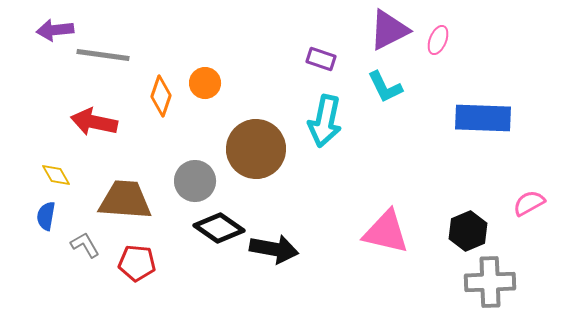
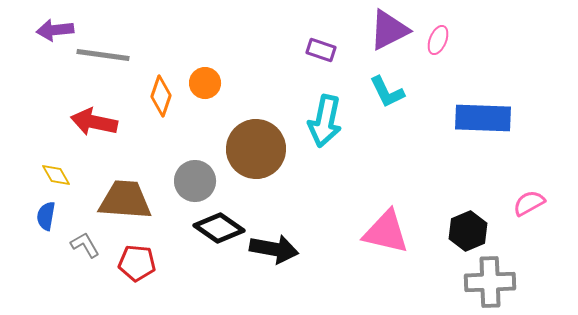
purple rectangle: moved 9 px up
cyan L-shape: moved 2 px right, 5 px down
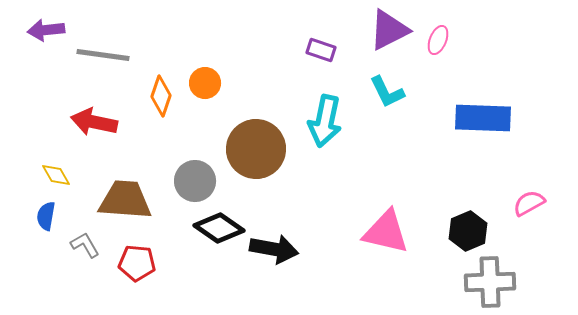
purple arrow: moved 9 px left
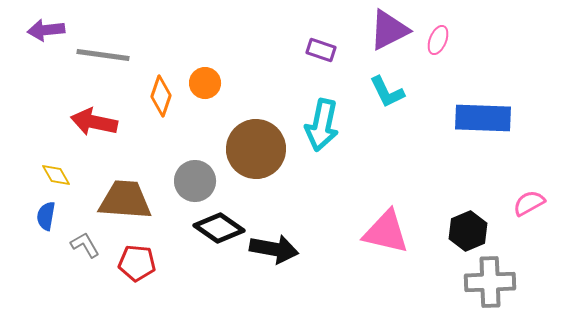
cyan arrow: moved 3 px left, 4 px down
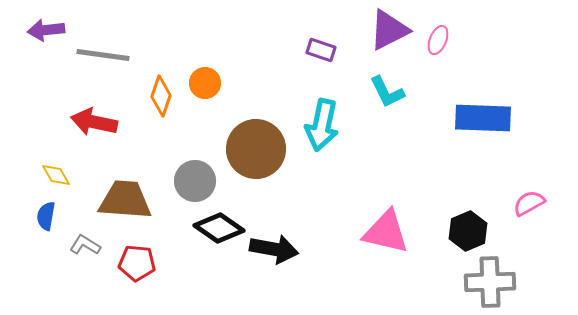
gray L-shape: rotated 28 degrees counterclockwise
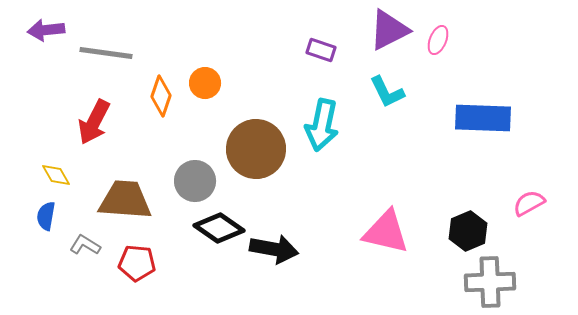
gray line: moved 3 px right, 2 px up
red arrow: rotated 75 degrees counterclockwise
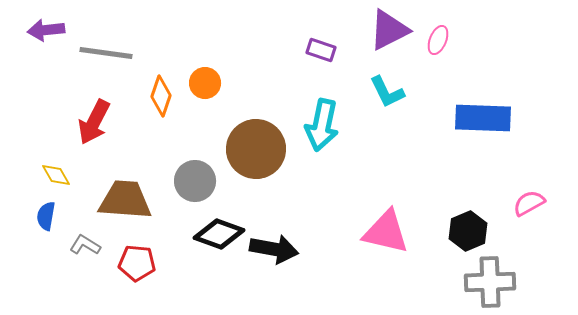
black diamond: moved 6 px down; rotated 15 degrees counterclockwise
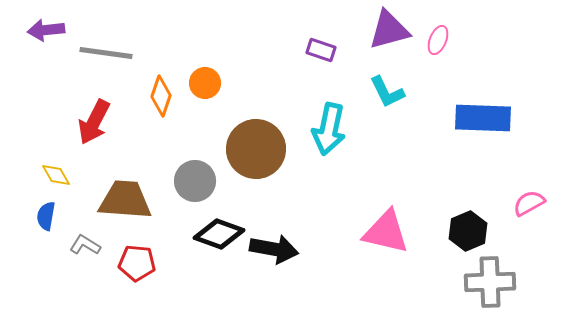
purple triangle: rotated 12 degrees clockwise
cyan arrow: moved 7 px right, 4 px down
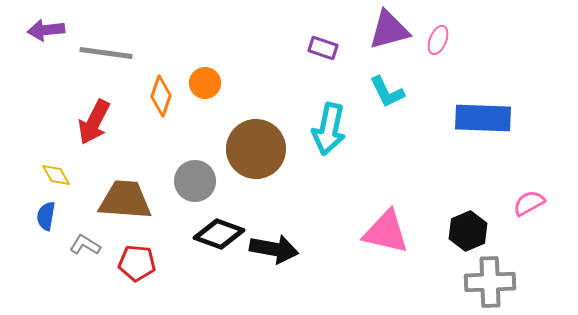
purple rectangle: moved 2 px right, 2 px up
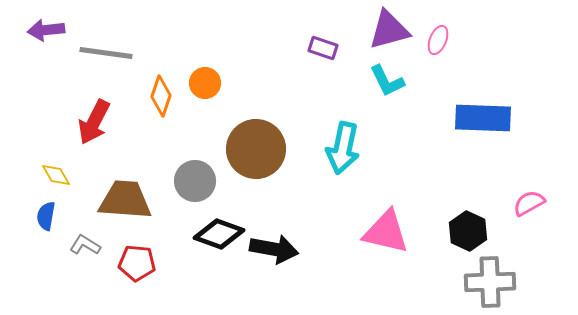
cyan L-shape: moved 11 px up
cyan arrow: moved 14 px right, 19 px down
black hexagon: rotated 12 degrees counterclockwise
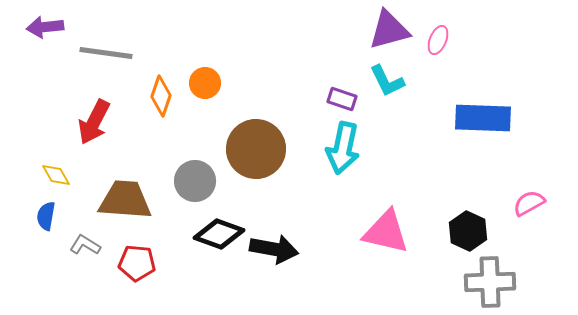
purple arrow: moved 1 px left, 3 px up
purple rectangle: moved 19 px right, 51 px down
